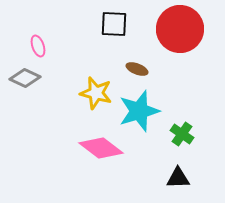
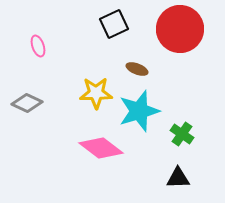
black square: rotated 28 degrees counterclockwise
gray diamond: moved 2 px right, 25 px down
yellow star: rotated 16 degrees counterclockwise
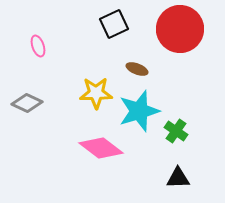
green cross: moved 6 px left, 3 px up
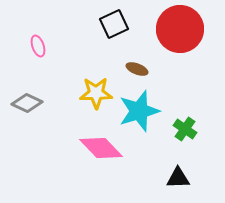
green cross: moved 9 px right, 2 px up
pink diamond: rotated 9 degrees clockwise
